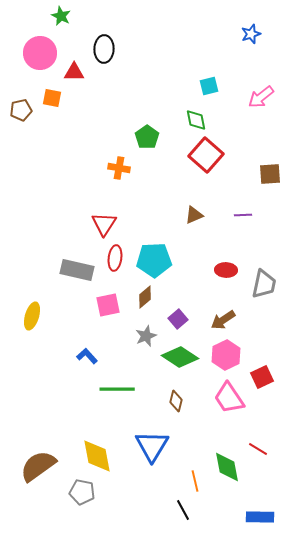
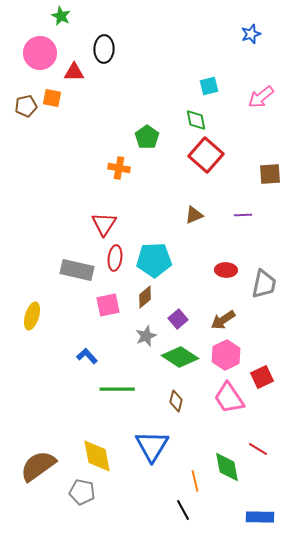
brown pentagon at (21, 110): moved 5 px right, 4 px up
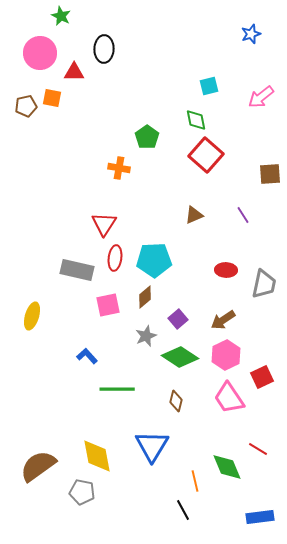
purple line at (243, 215): rotated 60 degrees clockwise
green diamond at (227, 467): rotated 12 degrees counterclockwise
blue rectangle at (260, 517): rotated 8 degrees counterclockwise
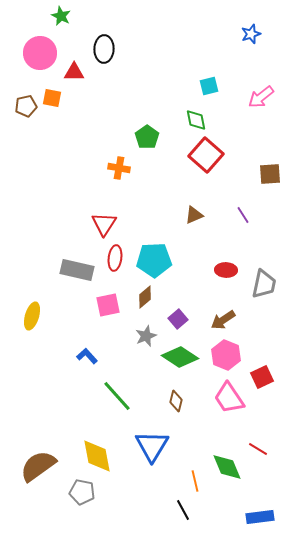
pink hexagon at (226, 355): rotated 12 degrees counterclockwise
green line at (117, 389): moved 7 px down; rotated 48 degrees clockwise
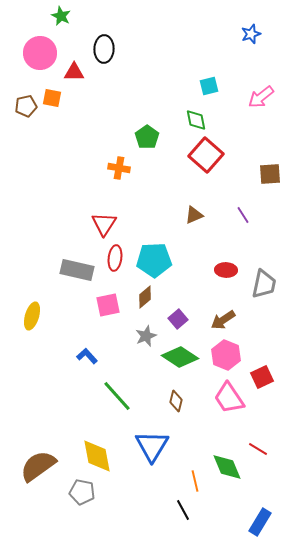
blue rectangle at (260, 517): moved 5 px down; rotated 52 degrees counterclockwise
